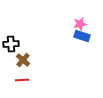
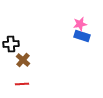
red line: moved 4 px down
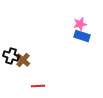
black cross: moved 12 px down; rotated 21 degrees clockwise
red line: moved 16 px right, 2 px down
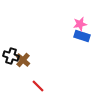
red line: rotated 48 degrees clockwise
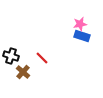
brown cross: moved 12 px down
red line: moved 4 px right, 28 px up
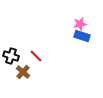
red line: moved 6 px left, 2 px up
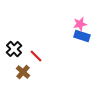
black cross: moved 3 px right, 7 px up; rotated 28 degrees clockwise
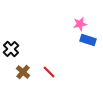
blue rectangle: moved 6 px right, 4 px down
black cross: moved 3 px left
red line: moved 13 px right, 16 px down
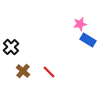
blue rectangle: rotated 14 degrees clockwise
black cross: moved 2 px up
brown cross: moved 1 px up
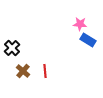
pink star: rotated 16 degrees clockwise
black cross: moved 1 px right, 1 px down
red line: moved 4 px left, 1 px up; rotated 40 degrees clockwise
